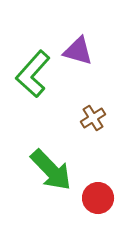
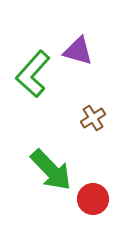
red circle: moved 5 px left, 1 px down
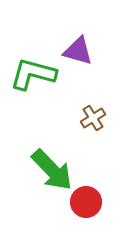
green L-shape: rotated 63 degrees clockwise
green arrow: moved 1 px right
red circle: moved 7 px left, 3 px down
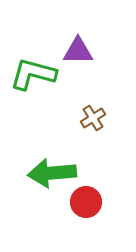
purple triangle: rotated 16 degrees counterclockwise
green arrow: moved 3 px down; rotated 129 degrees clockwise
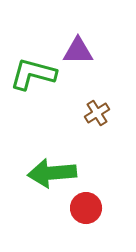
brown cross: moved 4 px right, 5 px up
red circle: moved 6 px down
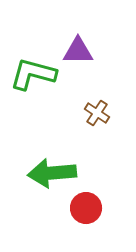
brown cross: rotated 25 degrees counterclockwise
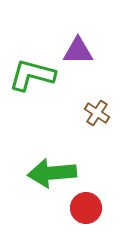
green L-shape: moved 1 px left, 1 px down
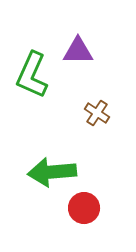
green L-shape: rotated 81 degrees counterclockwise
green arrow: moved 1 px up
red circle: moved 2 px left
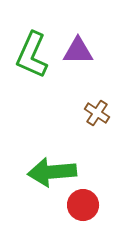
green L-shape: moved 20 px up
red circle: moved 1 px left, 3 px up
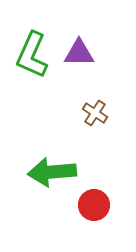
purple triangle: moved 1 px right, 2 px down
brown cross: moved 2 px left
red circle: moved 11 px right
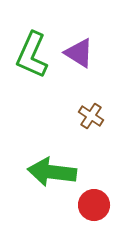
purple triangle: rotated 32 degrees clockwise
brown cross: moved 4 px left, 3 px down
green arrow: rotated 12 degrees clockwise
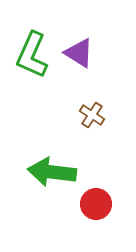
brown cross: moved 1 px right, 1 px up
red circle: moved 2 px right, 1 px up
